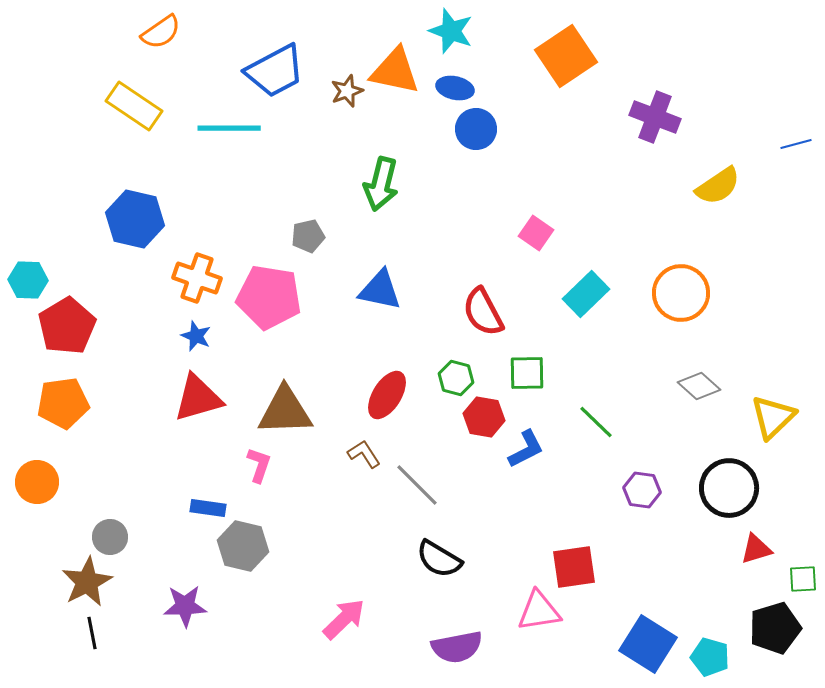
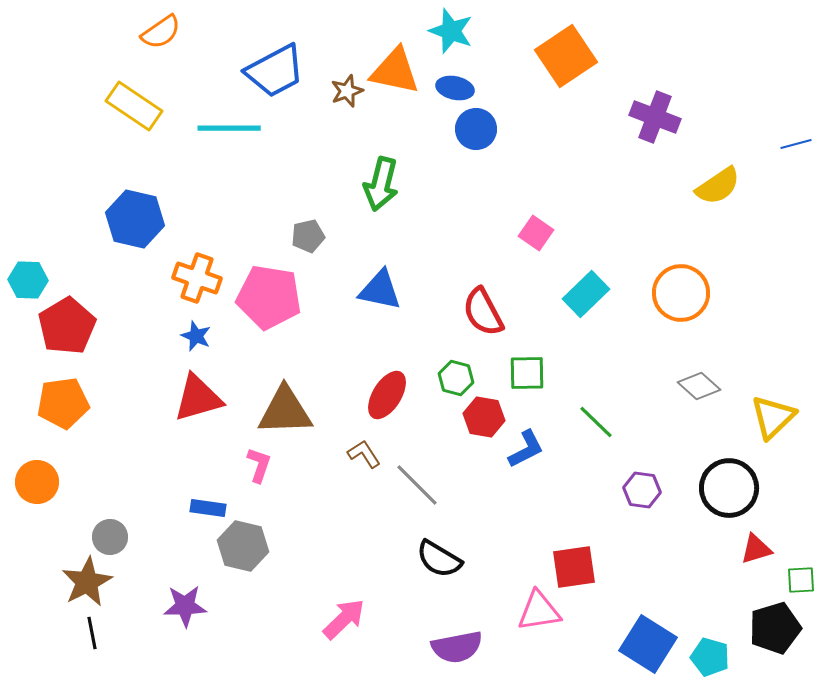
green square at (803, 579): moved 2 px left, 1 px down
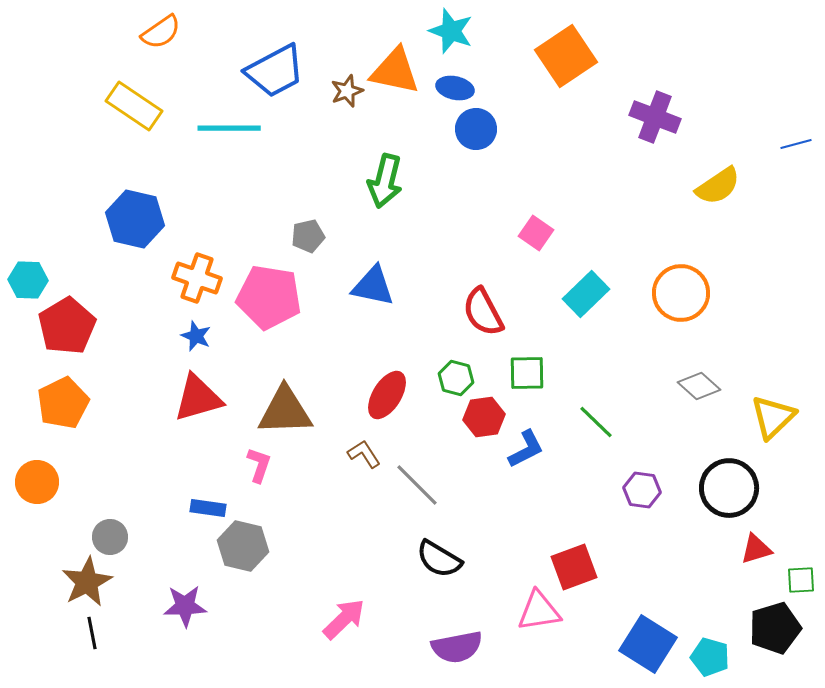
green arrow at (381, 184): moved 4 px right, 3 px up
blue triangle at (380, 290): moved 7 px left, 4 px up
orange pentagon at (63, 403): rotated 18 degrees counterclockwise
red hexagon at (484, 417): rotated 18 degrees counterclockwise
red square at (574, 567): rotated 12 degrees counterclockwise
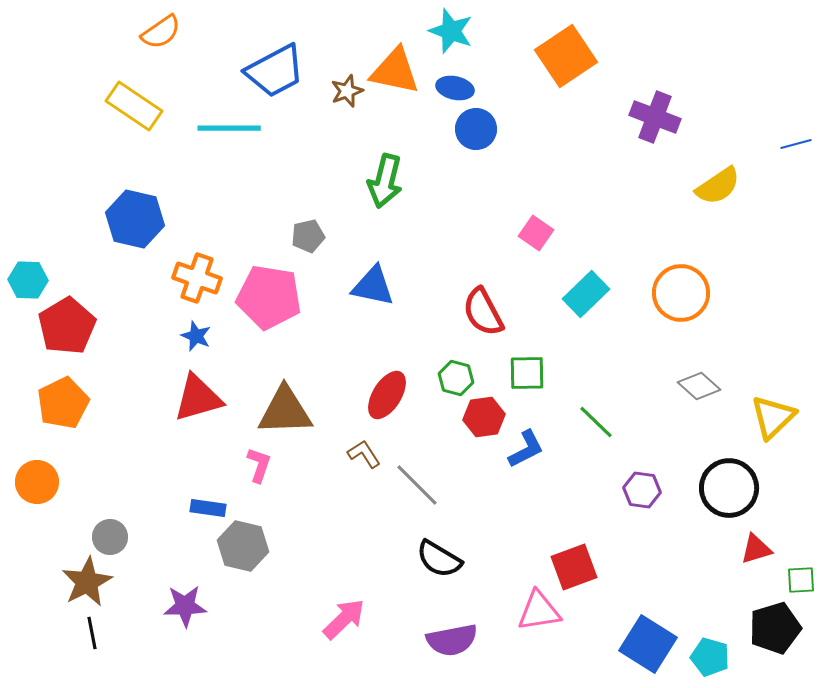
purple semicircle at (457, 647): moved 5 px left, 7 px up
